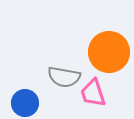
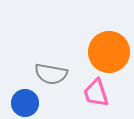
gray semicircle: moved 13 px left, 3 px up
pink trapezoid: moved 3 px right
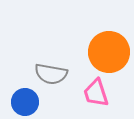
blue circle: moved 1 px up
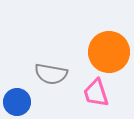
blue circle: moved 8 px left
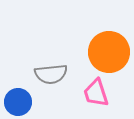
gray semicircle: rotated 16 degrees counterclockwise
blue circle: moved 1 px right
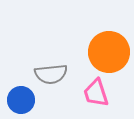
blue circle: moved 3 px right, 2 px up
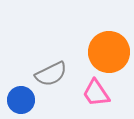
gray semicircle: rotated 20 degrees counterclockwise
pink trapezoid: rotated 16 degrees counterclockwise
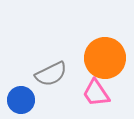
orange circle: moved 4 px left, 6 px down
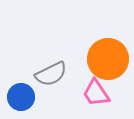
orange circle: moved 3 px right, 1 px down
blue circle: moved 3 px up
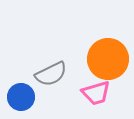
pink trapezoid: rotated 72 degrees counterclockwise
